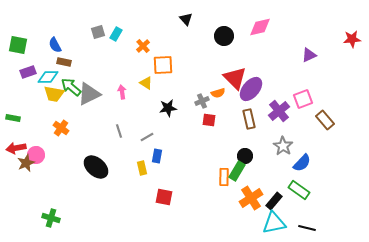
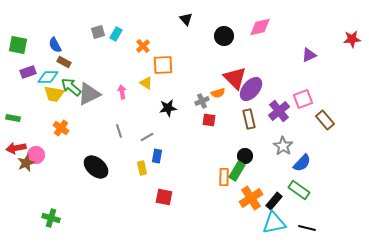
brown rectangle at (64, 62): rotated 16 degrees clockwise
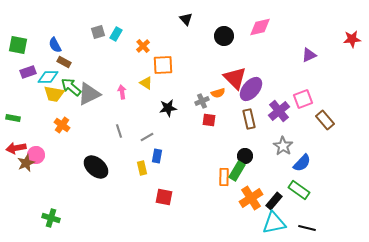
orange cross at (61, 128): moved 1 px right, 3 px up
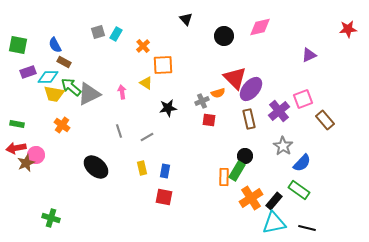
red star at (352, 39): moved 4 px left, 10 px up
green rectangle at (13, 118): moved 4 px right, 6 px down
blue rectangle at (157, 156): moved 8 px right, 15 px down
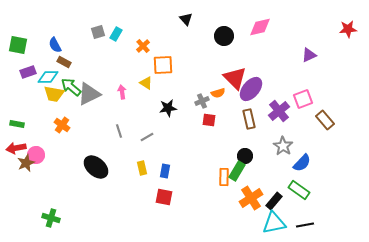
black line at (307, 228): moved 2 px left, 3 px up; rotated 24 degrees counterclockwise
